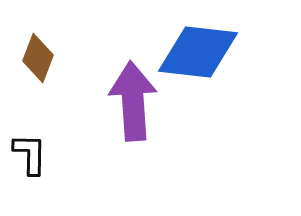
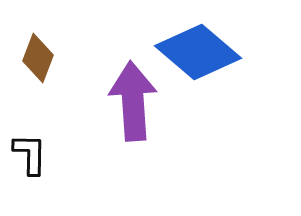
blue diamond: rotated 34 degrees clockwise
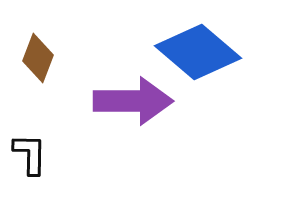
purple arrow: rotated 94 degrees clockwise
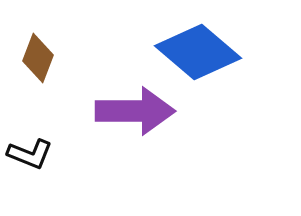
purple arrow: moved 2 px right, 10 px down
black L-shape: rotated 111 degrees clockwise
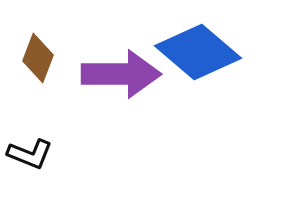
purple arrow: moved 14 px left, 37 px up
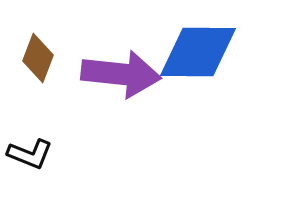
blue diamond: rotated 40 degrees counterclockwise
purple arrow: rotated 6 degrees clockwise
